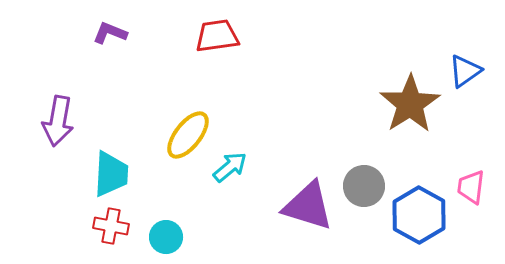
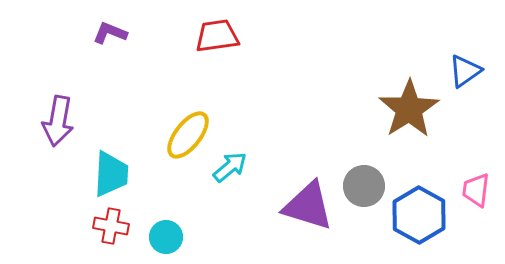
brown star: moved 1 px left, 5 px down
pink trapezoid: moved 5 px right, 3 px down
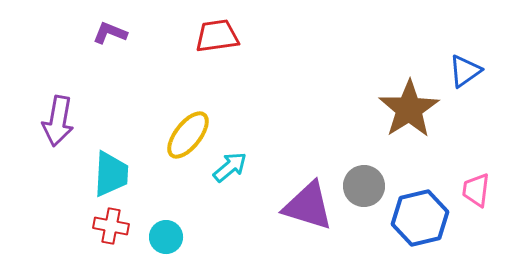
blue hexagon: moved 1 px right, 3 px down; rotated 18 degrees clockwise
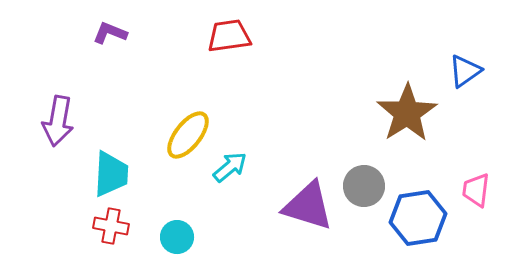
red trapezoid: moved 12 px right
brown star: moved 2 px left, 4 px down
blue hexagon: moved 2 px left; rotated 4 degrees clockwise
cyan circle: moved 11 px right
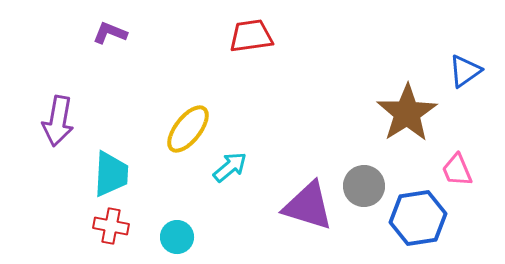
red trapezoid: moved 22 px right
yellow ellipse: moved 6 px up
pink trapezoid: moved 19 px left, 20 px up; rotated 30 degrees counterclockwise
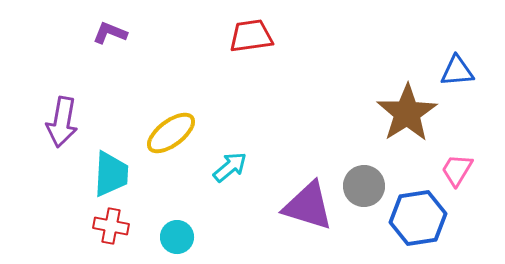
blue triangle: moved 8 px left; rotated 30 degrees clockwise
purple arrow: moved 4 px right, 1 px down
yellow ellipse: moved 17 px left, 4 px down; rotated 15 degrees clockwise
pink trapezoid: rotated 54 degrees clockwise
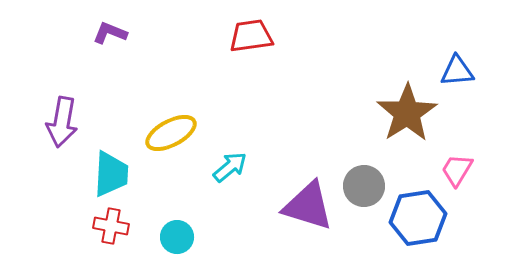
yellow ellipse: rotated 9 degrees clockwise
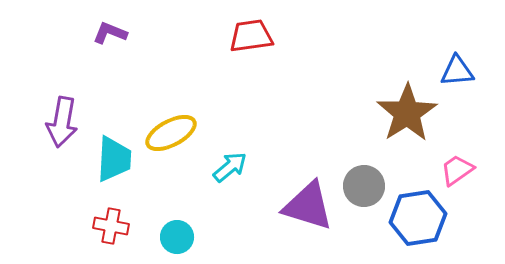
pink trapezoid: rotated 24 degrees clockwise
cyan trapezoid: moved 3 px right, 15 px up
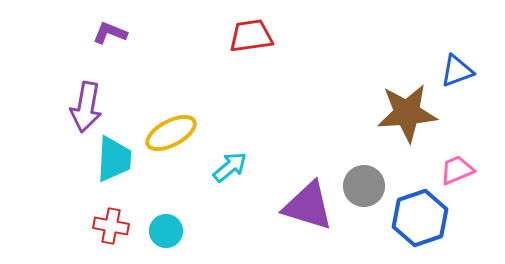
blue triangle: rotated 15 degrees counterclockwise
brown star: rotated 28 degrees clockwise
purple arrow: moved 24 px right, 15 px up
pink trapezoid: rotated 12 degrees clockwise
blue hexagon: moved 2 px right; rotated 10 degrees counterclockwise
cyan circle: moved 11 px left, 6 px up
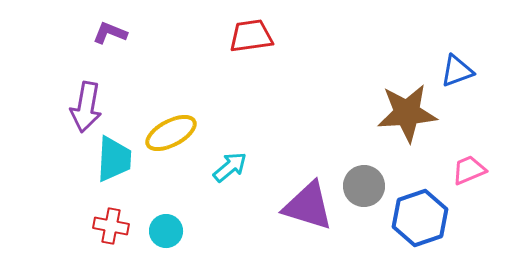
pink trapezoid: moved 12 px right
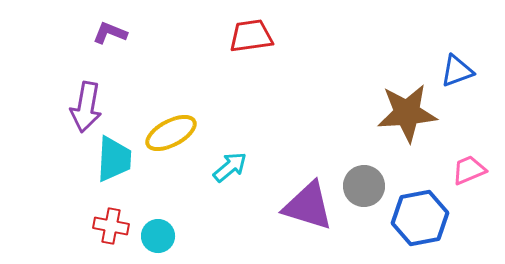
blue hexagon: rotated 8 degrees clockwise
cyan circle: moved 8 px left, 5 px down
